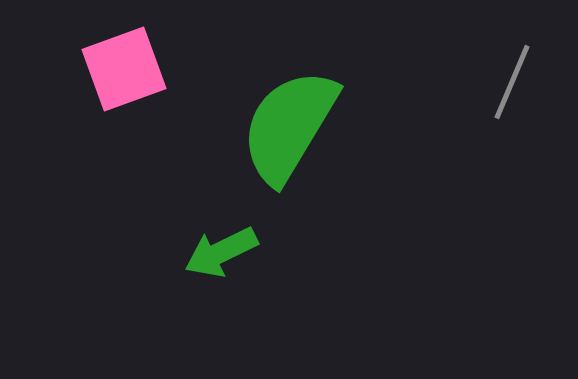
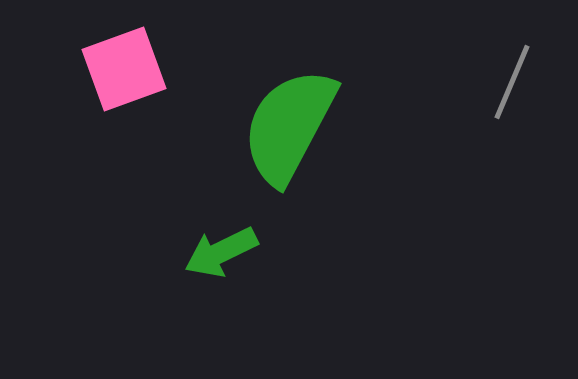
green semicircle: rotated 3 degrees counterclockwise
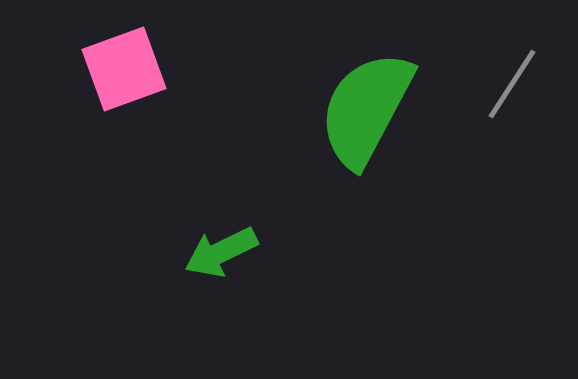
gray line: moved 2 px down; rotated 10 degrees clockwise
green semicircle: moved 77 px right, 17 px up
